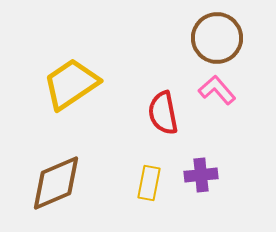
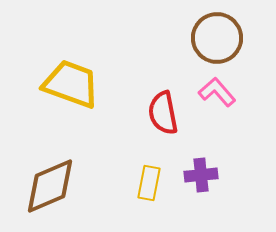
yellow trapezoid: rotated 54 degrees clockwise
pink L-shape: moved 2 px down
brown diamond: moved 6 px left, 3 px down
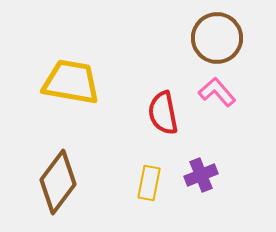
yellow trapezoid: moved 2 px up; rotated 10 degrees counterclockwise
purple cross: rotated 16 degrees counterclockwise
brown diamond: moved 8 px right, 4 px up; rotated 30 degrees counterclockwise
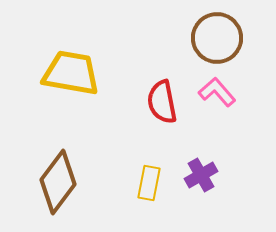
yellow trapezoid: moved 9 px up
red semicircle: moved 1 px left, 11 px up
purple cross: rotated 8 degrees counterclockwise
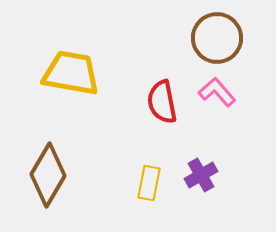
brown diamond: moved 10 px left, 7 px up; rotated 6 degrees counterclockwise
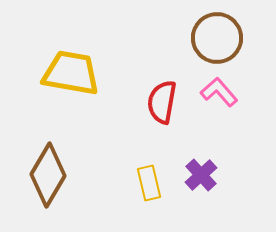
pink L-shape: moved 2 px right
red semicircle: rotated 21 degrees clockwise
purple cross: rotated 12 degrees counterclockwise
yellow rectangle: rotated 24 degrees counterclockwise
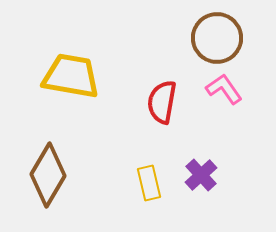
yellow trapezoid: moved 3 px down
pink L-shape: moved 5 px right, 3 px up; rotated 6 degrees clockwise
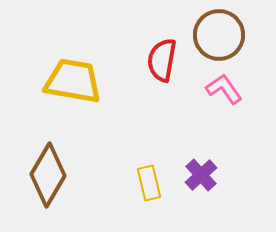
brown circle: moved 2 px right, 3 px up
yellow trapezoid: moved 2 px right, 5 px down
red semicircle: moved 42 px up
